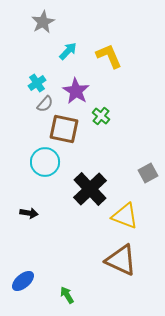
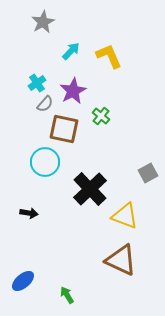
cyan arrow: moved 3 px right
purple star: moved 3 px left; rotated 12 degrees clockwise
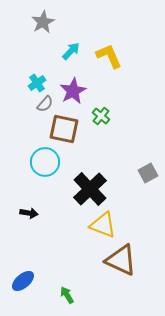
yellow triangle: moved 22 px left, 9 px down
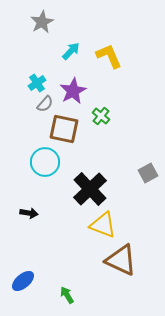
gray star: moved 1 px left
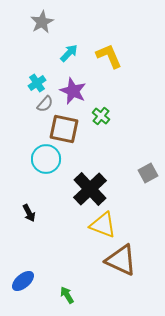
cyan arrow: moved 2 px left, 2 px down
purple star: rotated 20 degrees counterclockwise
cyan circle: moved 1 px right, 3 px up
black arrow: rotated 54 degrees clockwise
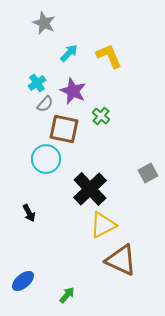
gray star: moved 2 px right, 1 px down; rotated 20 degrees counterclockwise
yellow triangle: rotated 48 degrees counterclockwise
green arrow: rotated 72 degrees clockwise
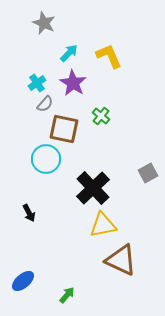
purple star: moved 8 px up; rotated 8 degrees clockwise
black cross: moved 3 px right, 1 px up
yellow triangle: rotated 16 degrees clockwise
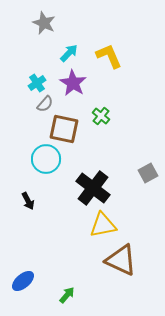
black cross: rotated 8 degrees counterclockwise
black arrow: moved 1 px left, 12 px up
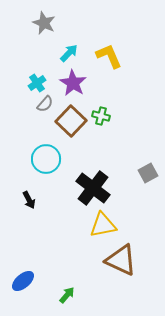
green cross: rotated 24 degrees counterclockwise
brown square: moved 7 px right, 8 px up; rotated 32 degrees clockwise
black arrow: moved 1 px right, 1 px up
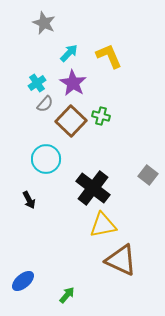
gray square: moved 2 px down; rotated 24 degrees counterclockwise
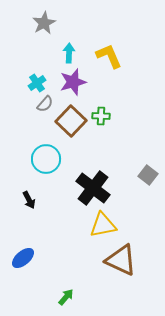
gray star: rotated 20 degrees clockwise
cyan arrow: rotated 42 degrees counterclockwise
purple star: moved 1 px up; rotated 24 degrees clockwise
green cross: rotated 12 degrees counterclockwise
blue ellipse: moved 23 px up
green arrow: moved 1 px left, 2 px down
